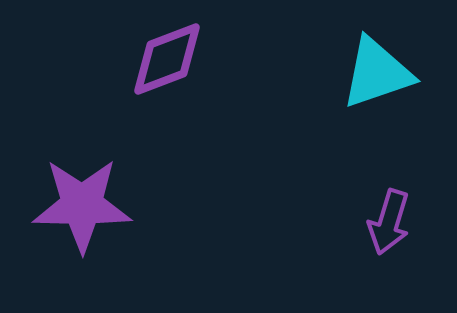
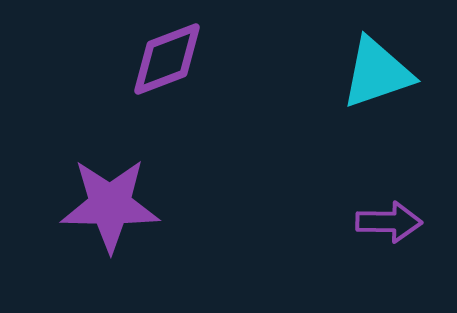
purple star: moved 28 px right
purple arrow: rotated 106 degrees counterclockwise
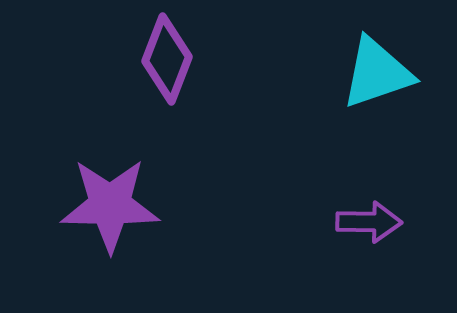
purple diamond: rotated 48 degrees counterclockwise
purple arrow: moved 20 px left
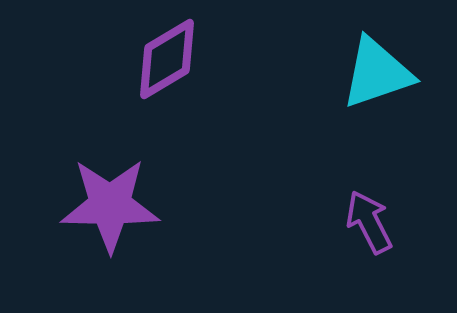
purple diamond: rotated 38 degrees clockwise
purple arrow: rotated 118 degrees counterclockwise
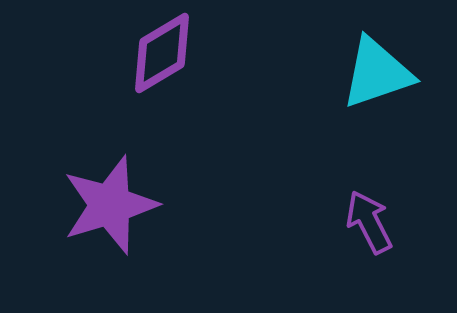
purple diamond: moved 5 px left, 6 px up
purple star: rotated 18 degrees counterclockwise
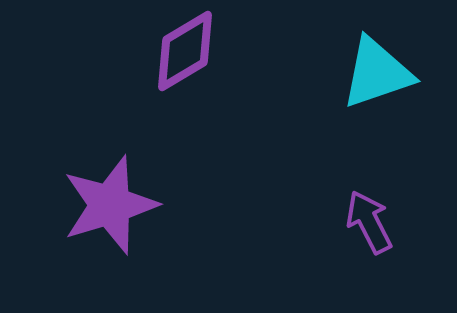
purple diamond: moved 23 px right, 2 px up
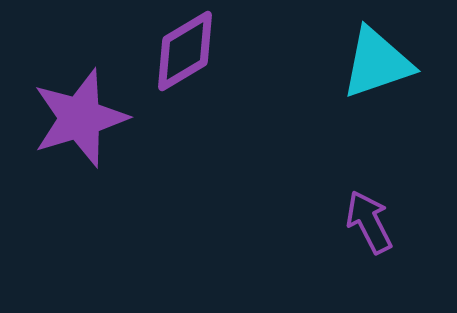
cyan triangle: moved 10 px up
purple star: moved 30 px left, 87 px up
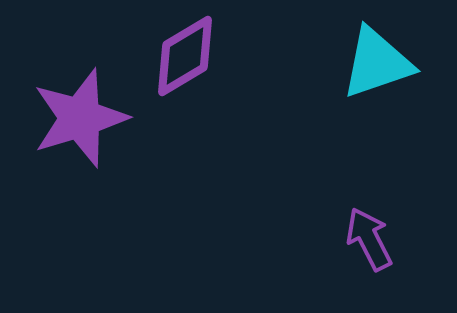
purple diamond: moved 5 px down
purple arrow: moved 17 px down
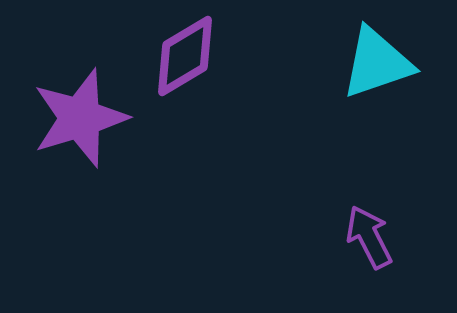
purple arrow: moved 2 px up
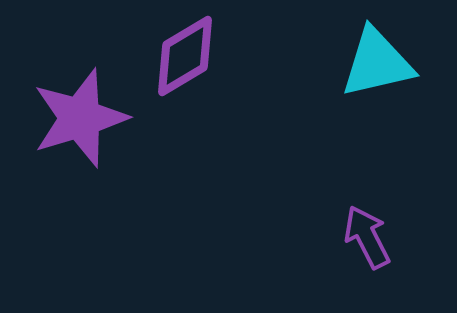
cyan triangle: rotated 6 degrees clockwise
purple arrow: moved 2 px left
